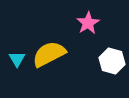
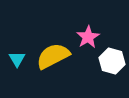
pink star: moved 14 px down
yellow semicircle: moved 4 px right, 2 px down
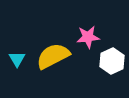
pink star: rotated 25 degrees clockwise
white hexagon: rotated 20 degrees clockwise
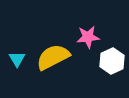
yellow semicircle: moved 1 px down
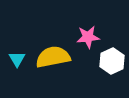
yellow semicircle: rotated 16 degrees clockwise
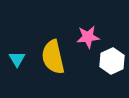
yellow semicircle: rotated 92 degrees counterclockwise
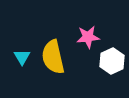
cyan triangle: moved 5 px right, 2 px up
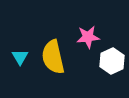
cyan triangle: moved 2 px left
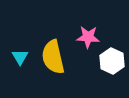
pink star: rotated 10 degrees clockwise
white hexagon: rotated 10 degrees counterclockwise
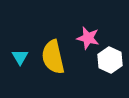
pink star: moved 1 px down; rotated 10 degrees clockwise
white hexagon: moved 2 px left, 1 px up
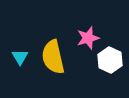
pink star: rotated 30 degrees counterclockwise
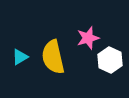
cyan triangle: rotated 30 degrees clockwise
